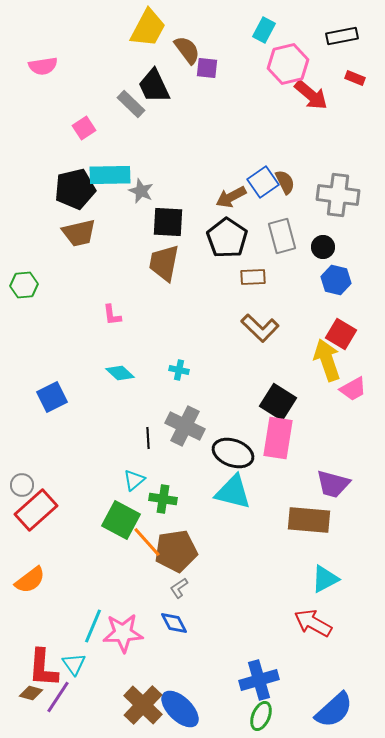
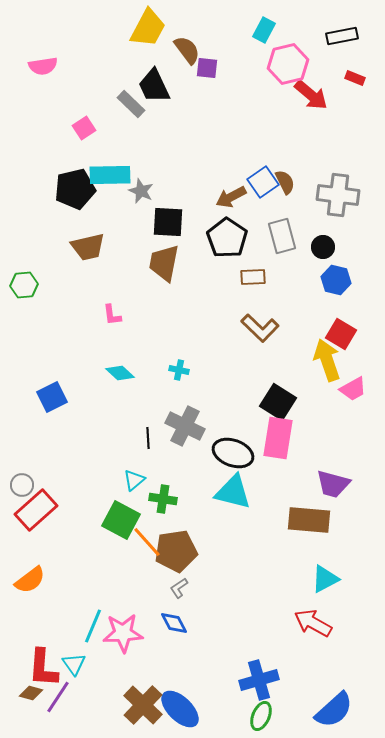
brown trapezoid at (79, 233): moved 9 px right, 14 px down
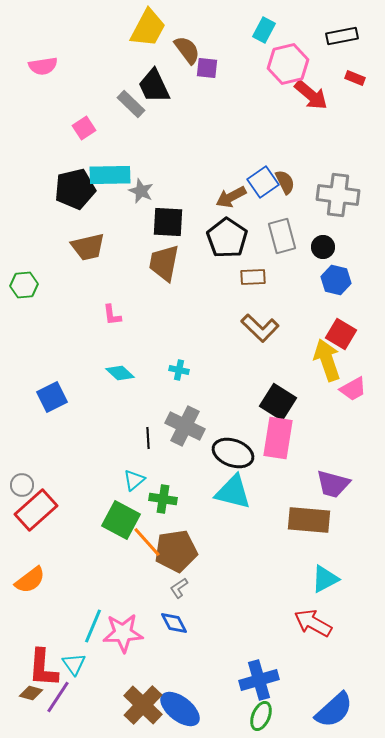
blue ellipse at (180, 709): rotated 6 degrees counterclockwise
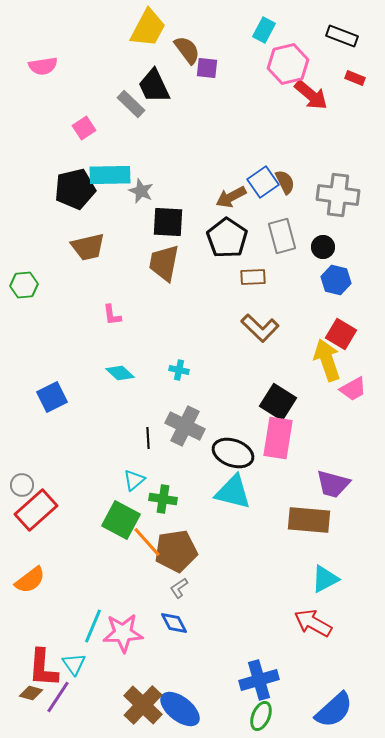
black rectangle at (342, 36): rotated 32 degrees clockwise
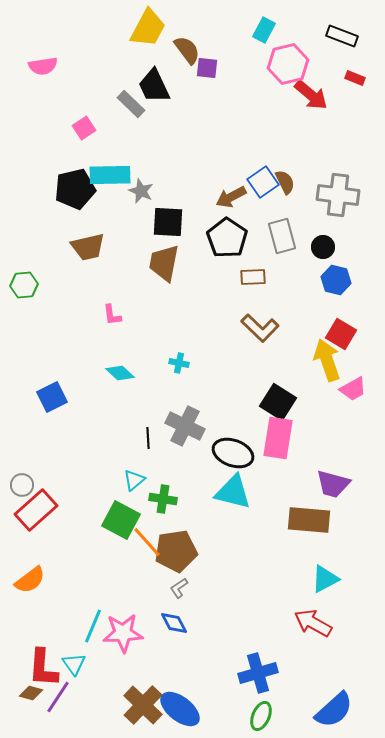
cyan cross at (179, 370): moved 7 px up
blue cross at (259, 680): moved 1 px left, 7 px up
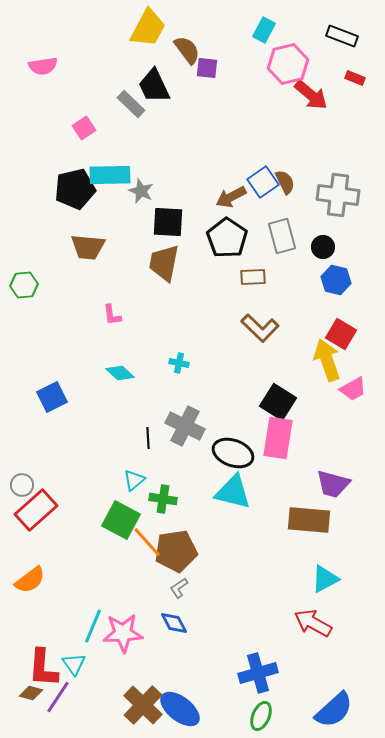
brown trapezoid at (88, 247): rotated 18 degrees clockwise
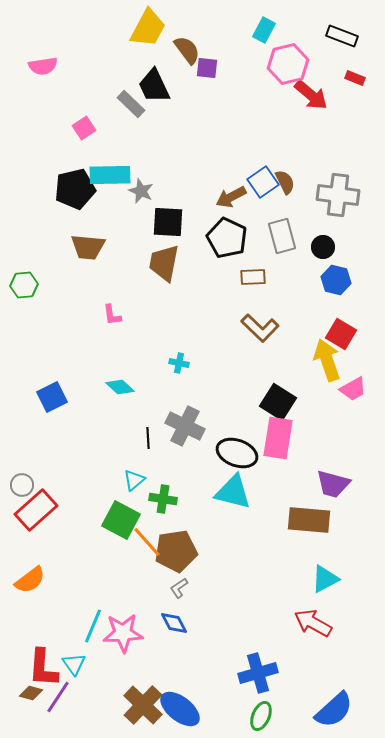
black pentagon at (227, 238): rotated 9 degrees counterclockwise
cyan diamond at (120, 373): moved 14 px down
black ellipse at (233, 453): moved 4 px right
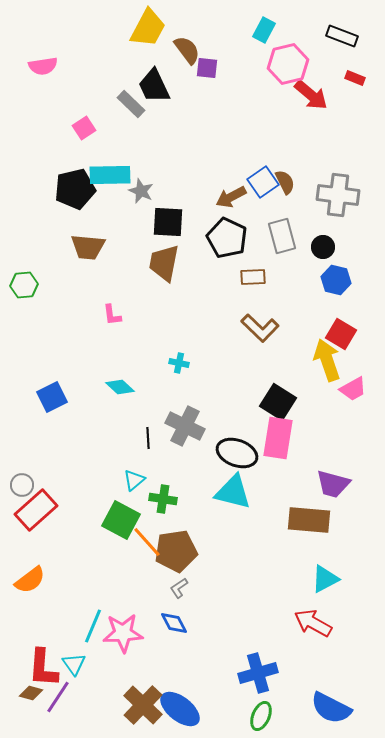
blue semicircle at (334, 710): moved 3 px left, 2 px up; rotated 69 degrees clockwise
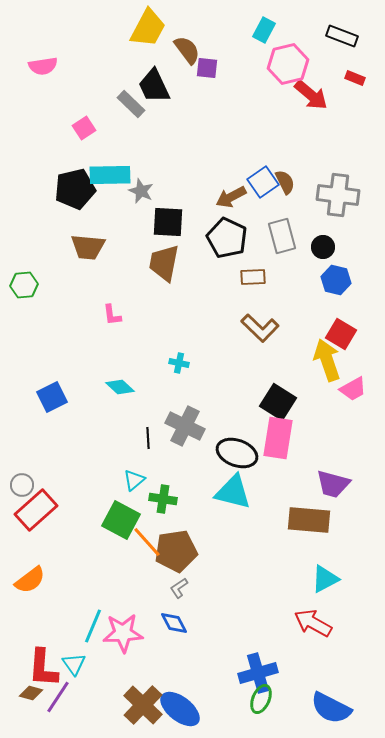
green ellipse at (261, 716): moved 17 px up
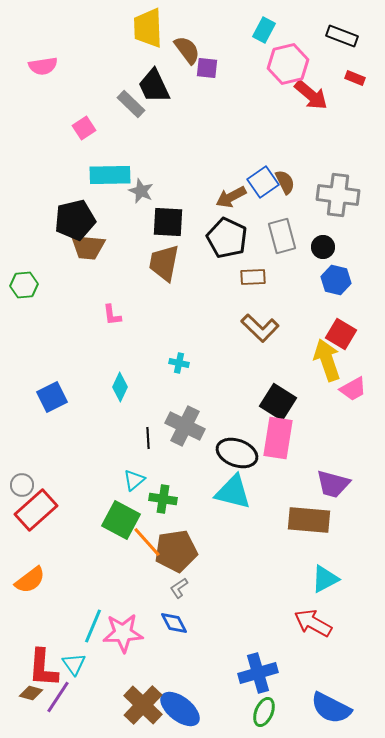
yellow trapezoid at (148, 28): rotated 150 degrees clockwise
black pentagon at (75, 189): moved 31 px down
cyan diamond at (120, 387): rotated 72 degrees clockwise
green ellipse at (261, 699): moved 3 px right, 13 px down
